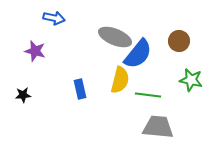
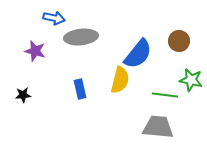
gray ellipse: moved 34 px left; rotated 28 degrees counterclockwise
green line: moved 17 px right
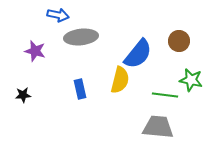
blue arrow: moved 4 px right, 3 px up
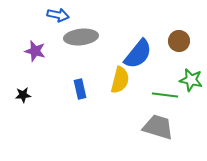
gray trapezoid: rotated 12 degrees clockwise
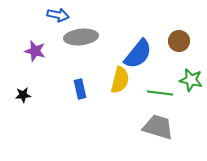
green line: moved 5 px left, 2 px up
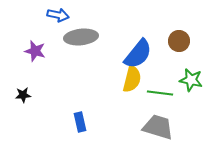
yellow semicircle: moved 12 px right, 1 px up
blue rectangle: moved 33 px down
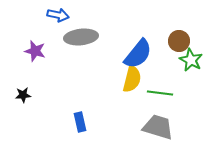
green star: moved 20 px up; rotated 15 degrees clockwise
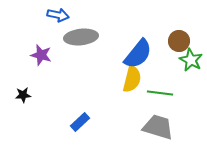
purple star: moved 6 px right, 4 px down
blue rectangle: rotated 60 degrees clockwise
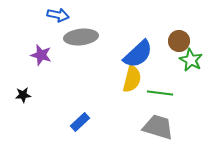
blue semicircle: rotated 8 degrees clockwise
